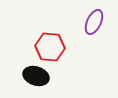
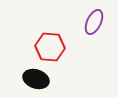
black ellipse: moved 3 px down
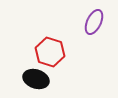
red hexagon: moved 5 px down; rotated 12 degrees clockwise
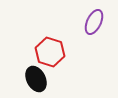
black ellipse: rotated 45 degrees clockwise
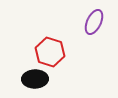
black ellipse: moved 1 px left; rotated 65 degrees counterclockwise
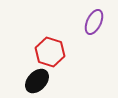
black ellipse: moved 2 px right, 2 px down; rotated 45 degrees counterclockwise
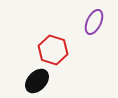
red hexagon: moved 3 px right, 2 px up
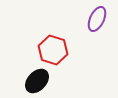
purple ellipse: moved 3 px right, 3 px up
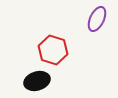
black ellipse: rotated 30 degrees clockwise
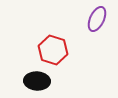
black ellipse: rotated 20 degrees clockwise
